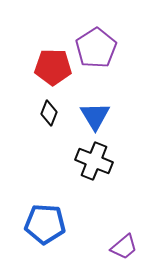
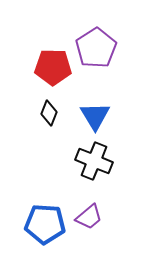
purple trapezoid: moved 35 px left, 30 px up
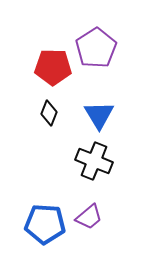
blue triangle: moved 4 px right, 1 px up
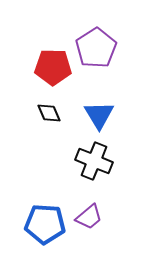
black diamond: rotated 45 degrees counterclockwise
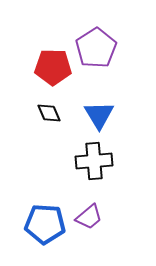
black cross: rotated 27 degrees counterclockwise
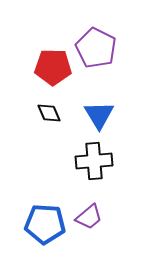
purple pentagon: rotated 12 degrees counterclockwise
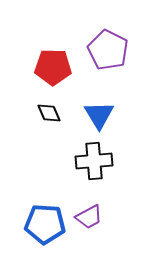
purple pentagon: moved 12 px right, 2 px down
purple trapezoid: rotated 12 degrees clockwise
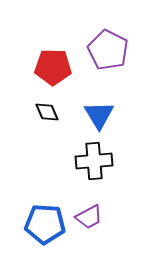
black diamond: moved 2 px left, 1 px up
